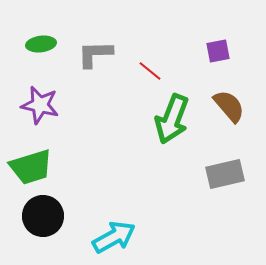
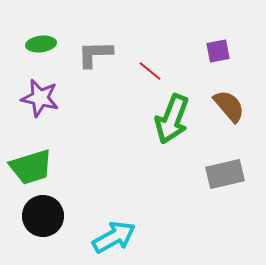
purple star: moved 7 px up
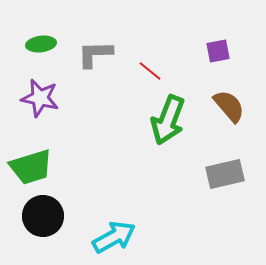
green arrow: moved 4 px left, 1 px down
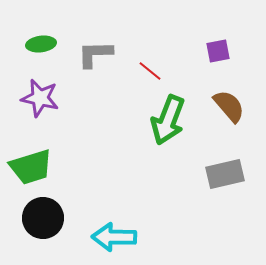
black circle: moved 2 px down
cyan arrow: rotated 150 degrees counterclockwise
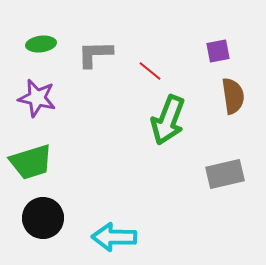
purple star: moved 3 px left
brown semicircle: moved 4 px right, 10 px up; rotated 33 degrees clockwise
green trapezoid: moved 5 px up
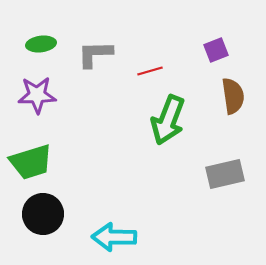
purple square: moved 2 px left, 1 px up; rotated 10 degrees counterclockwise
red line: rotated 55 degrees counterclockwise
purple star: moved 3 px up; rotated 15 degrees counterclockwise
black circle: moved 4 px up
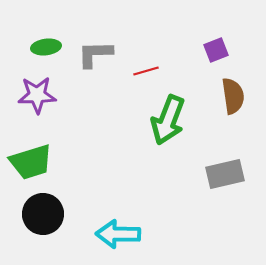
green ellipse: moved 5 px right, 3 px down
red line: moved 4 px left
cyan arrow: moved 4 px right, 3 px up
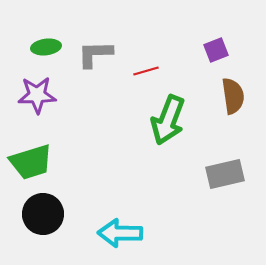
cyan arrow: moved 2 px right, 1 px up
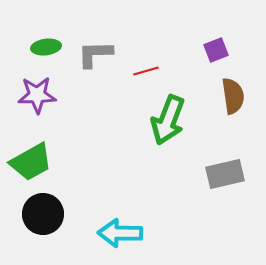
green trapezoid: rotated 12 degrees counterclockwise
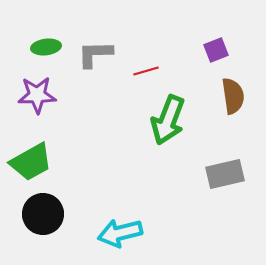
cyan arrow: rotated 15 degrees counterclockwise
